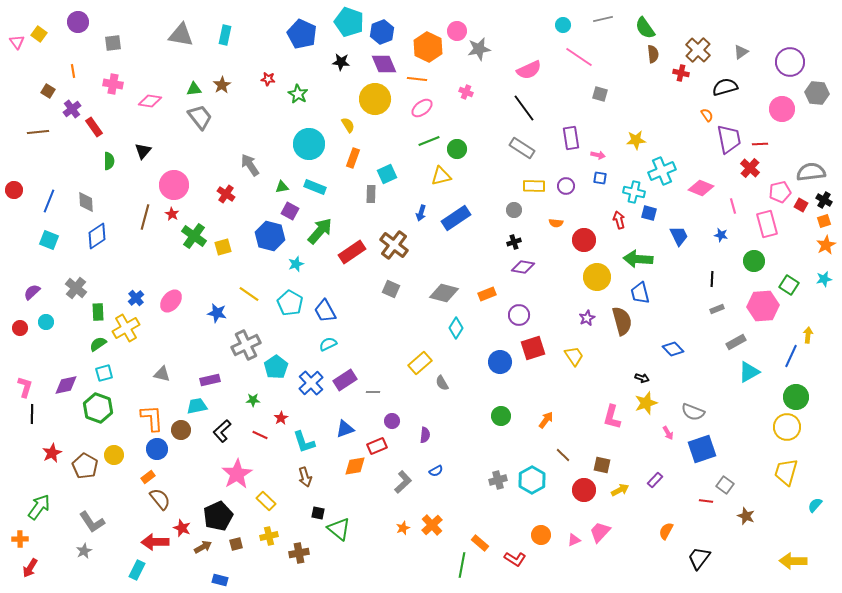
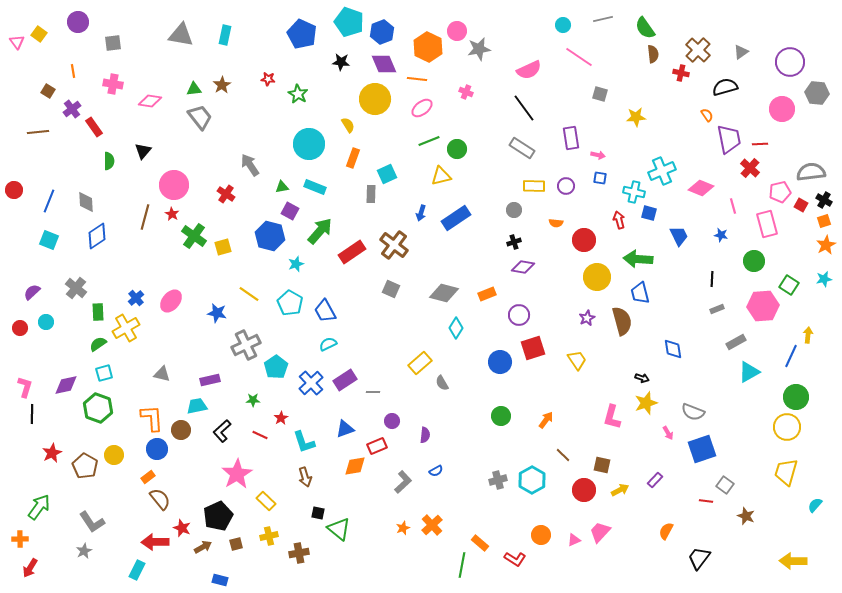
yellow star at (636, 140): moved 23 px up
blue diamond at (673, 349): rotated 35 degrees clockwise
yellow trapezoid at (574, 356): moved 3 px right, 4 px down
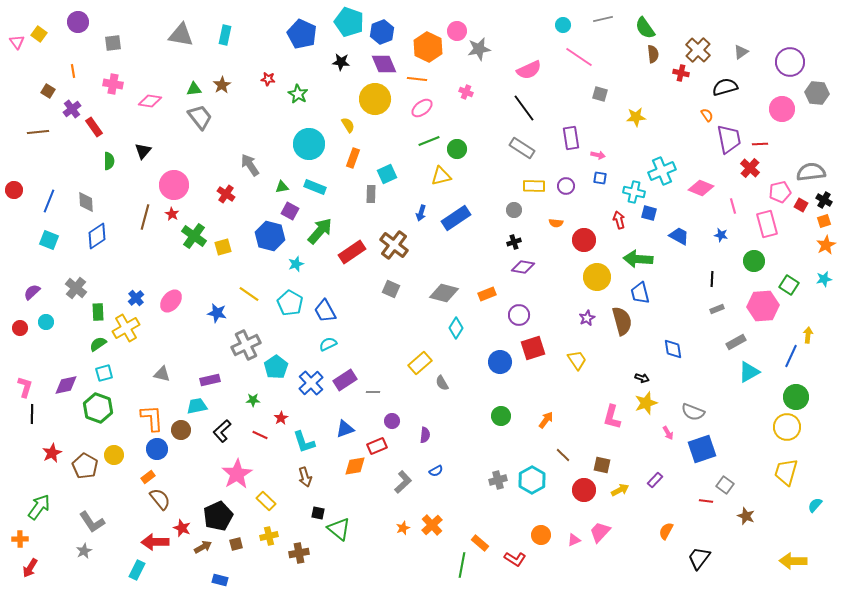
blue trapezoid at (679, 236): rotated 35 degrees counterclockwise
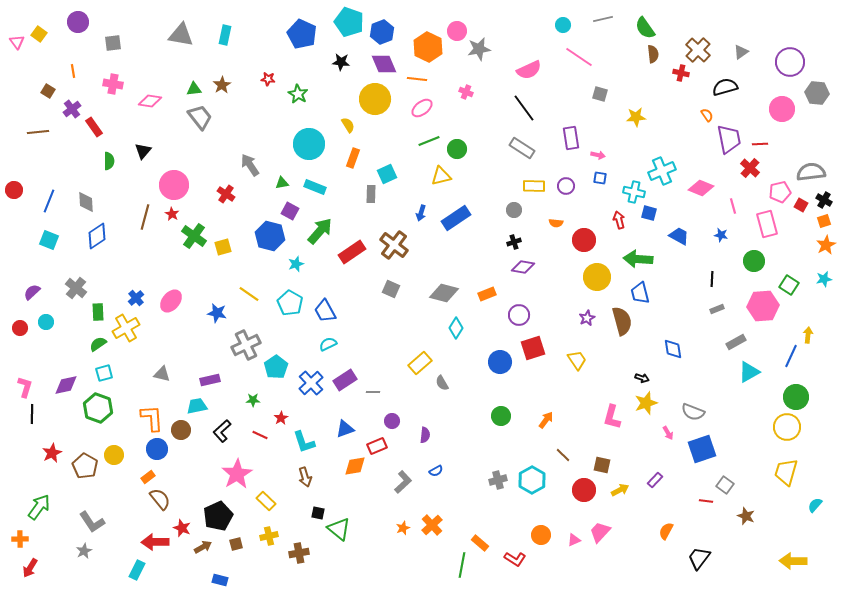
green triangle at (282, 187): moved 4 px up
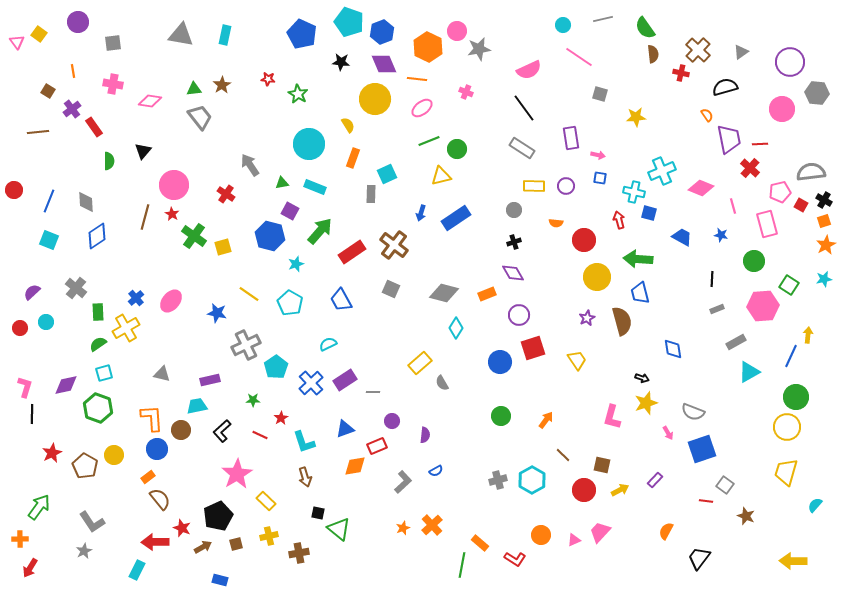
blue trapezoid at (679, 236): moved 3 px right, 1 px down
purple diamond at (523, 267): moved 10 px left, 6 px down; rotated 50 degrees clockwise
blue trapezoid at (325, 311): moved 16 px right, 11 px up
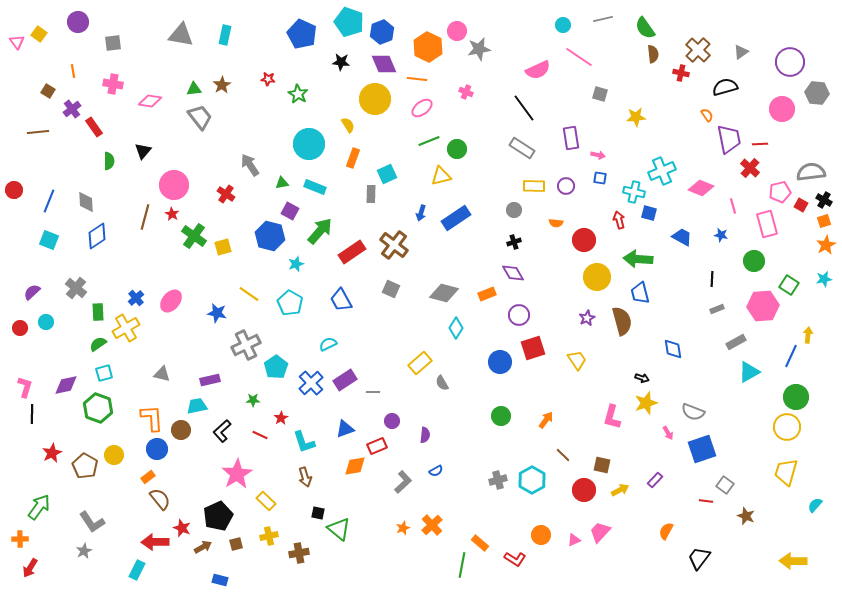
pink semicircle at (529, 70): moved 9 px right
